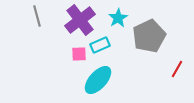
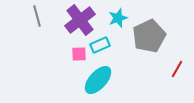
cyan star: rotated 12 degrees clockwise
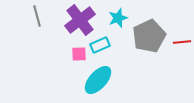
red line: moved 5 px right, 27 px up; rotated 54 degrees clockwise
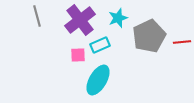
pink square: moved 1 px left, 1 px down
cyan ellipse: rotated 12 degrees counterclockwise
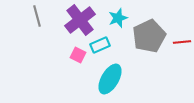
pink square: rotated 28 degrees clockwise
cyan ellipse: moved 12 px right, 1 px up
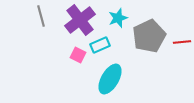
gray line: moved 4 px right
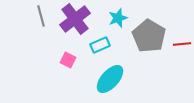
purple cross: moved 5 px left, 1 px up
gray pentagon: rotated 16 degrees counterclockwise
red line: moved 2 px down
pink square: moved 10 px left, 5 px down
cyan ellipse: rotated 12 degrees clockwise
